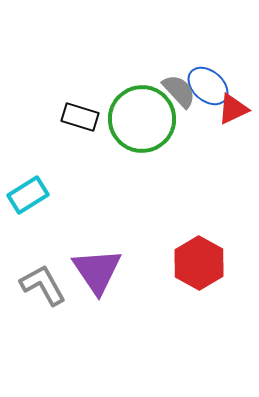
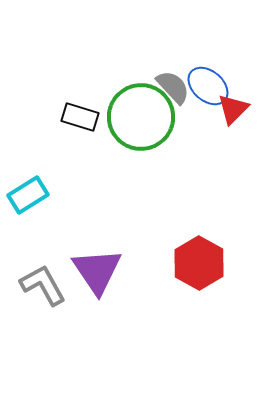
gray semicircle: moved 6 px left, 4 px up
red triangle: rotated 20 degrees counterclockwise
green circle: moved 1 px left, 2 px up
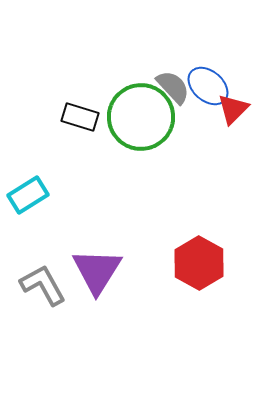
purple triangle: rotated 6 degrees clockwise
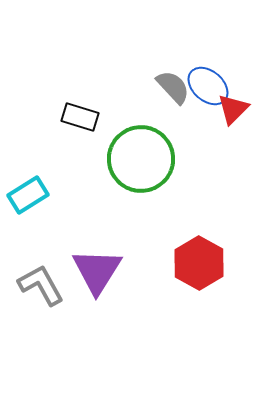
green circle: moved 42 px down
gray L-shape: moved 2 px left
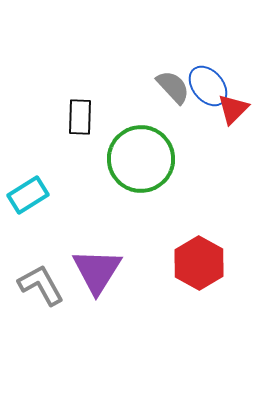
blue ellipse: rotated 9 degrees clockwise
black rectangle: rotated 75 degrees clockwise
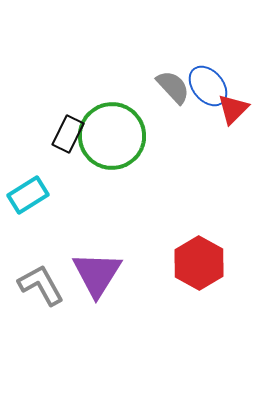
black rectangle: moved 12 px left, 17 px down; rotated 24 degrees clockwise
green circle: moved 29 px left, 23 px up
purple triangle: moved 3 px down
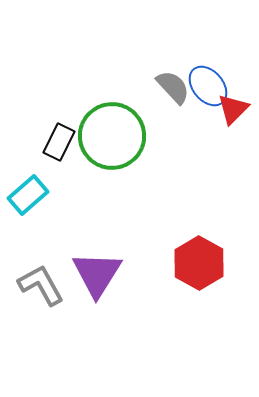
black rectangle: moved 9 px left, 8 px down
cyan rectangle: rotated 9 degrees counterclockwise
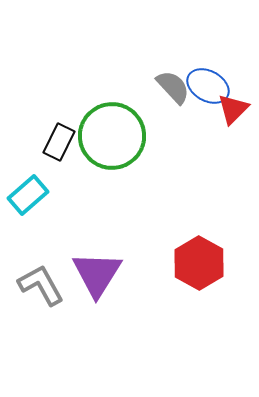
blue ellipse: rotated 21 degrees counterclockwise
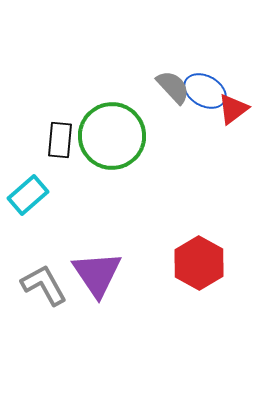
blue ellipse: moved 3 px left, 5 px down
red triangle: rotated 8 degrees clockwise
black rectangle: moved 1 px right, 2 px up; rotated 21 degrees counterclockwise
purple triangle: rotated 6 degrees counterclockwise
gray L-shape: moved 3 px right
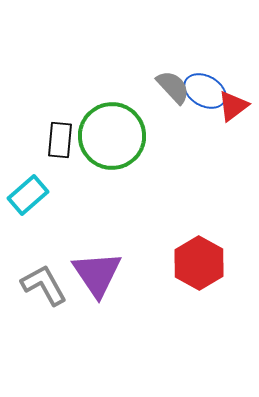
red triangle: moved 3 px up
